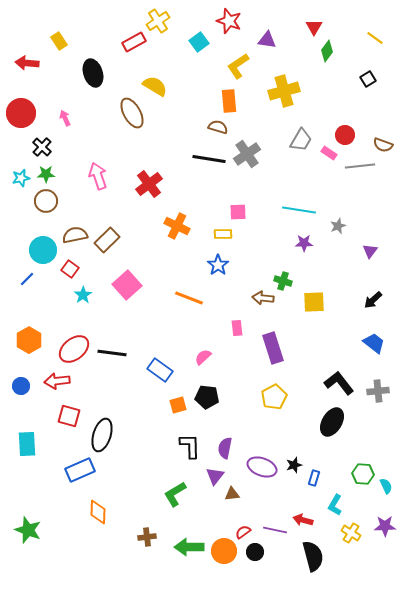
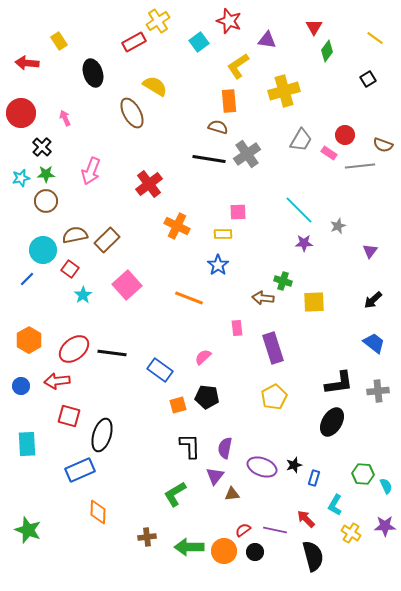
pink arrow at (98, 176): moved 7 px left, 5 px up; rotated 140 degrees counterclockwise
cyan line at (299, 210): rotated 36 degrees clockwise
black L-shape at (339, 383): rotated 120 degrees clockwise
red arrow at (303, 520): moved 3 px right, 1 px up; rotated 30 degrees clockwise
red semicircle at (243, 532): moved 2 px up
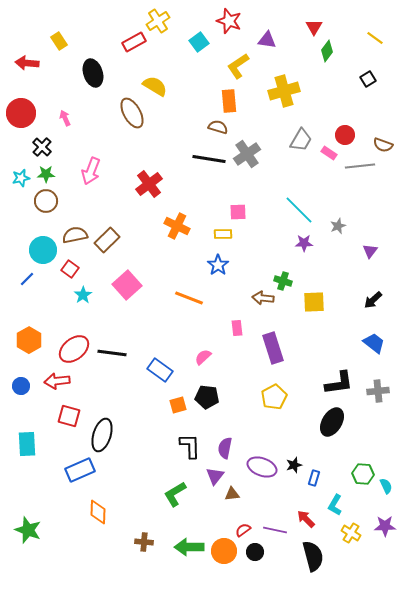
brown cross at (147, 537): moved 3 px left, 5 px down; rotated 12 degrees clockwise
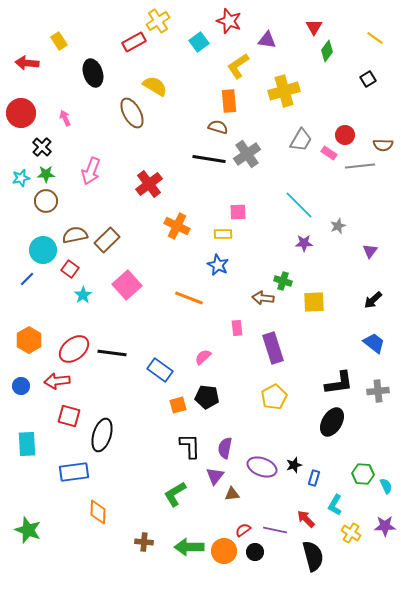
brown semicircle at (383, 145): rotated 18 degrees counterclockwise
cyan line at (299, 210): moved 5 px up
blue star at (218, 265): rotated 10 degrees counterclockwise
blue rectangle at (80, 470): moved 6 px left, 2 px down; rotated 16 degrees clockwise
